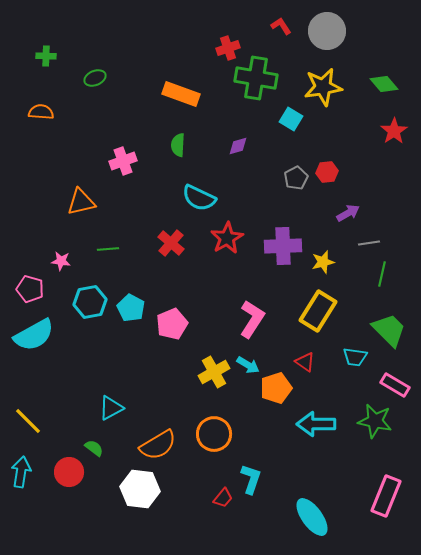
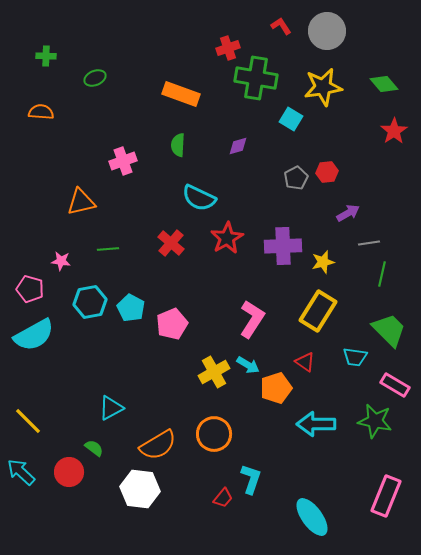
cyan arrow at (21, 472): rotated 56 degrees counterclockwise
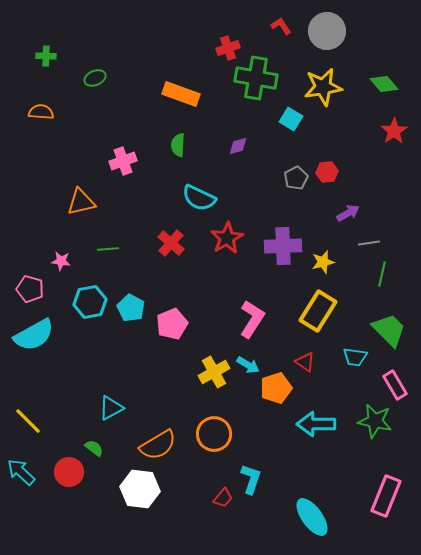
pink rectangle at (395, 385): rotated 28 degrees clockwise
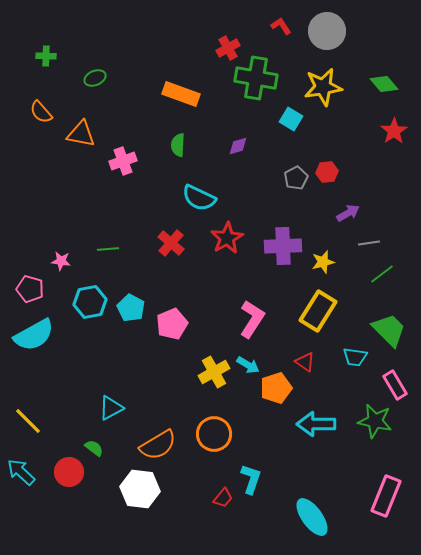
red cross at (228, 48): rotated 10 degrees counterclockwise
orange semicircle at (41, 112): rotated 135 degrees counterclockwise
orange triangle at (81, 202): moved 68 px up; rotated 24 degrees clockwise
green line at (382, 274): rotated 40 degrees clockwise
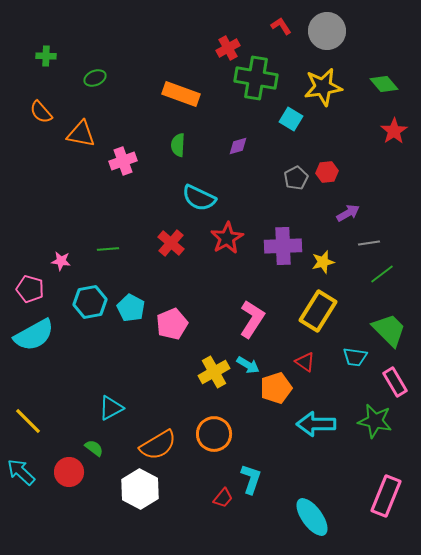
pink rectangle at (395, 385): moved 3 px up
white hexagon at (140, 489): rotated 21 degrees clockwise
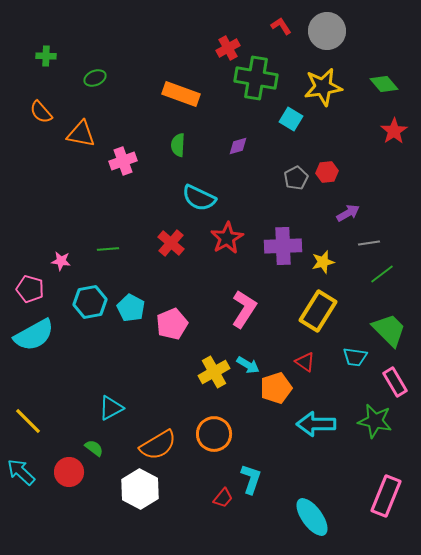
pink L-shape at (252, 319): moved 8 px left, 10 px up
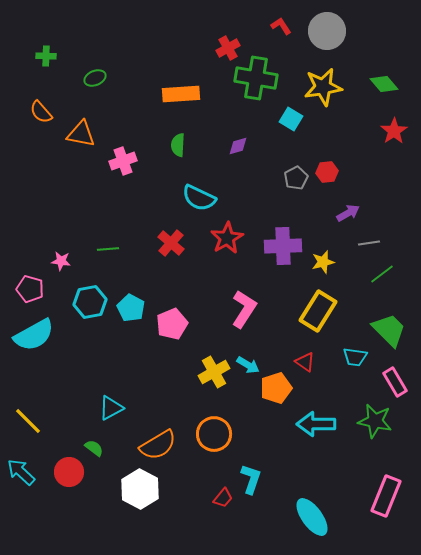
orange rectangle at (181, 94): rotated 24 degrees counterclockwise
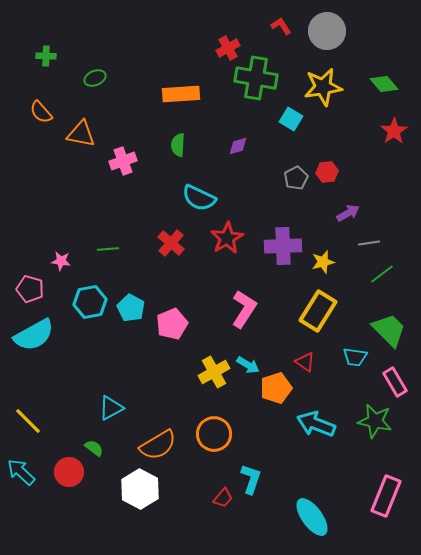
cyan arrow at (316, 424): rotated 21 degrees clockwise
